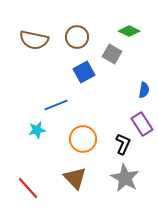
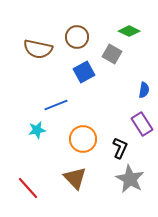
brown semicircle: moved 4 px right, 9 px down
black L-shape: moved 3 px left, 4 px down
gray star: moved 5 px right, 1 px down
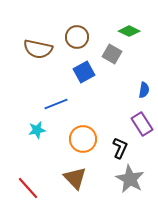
blue line: moved 1 px up
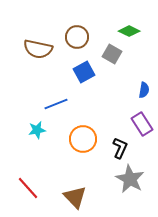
brown triangle: moved 19 px down
